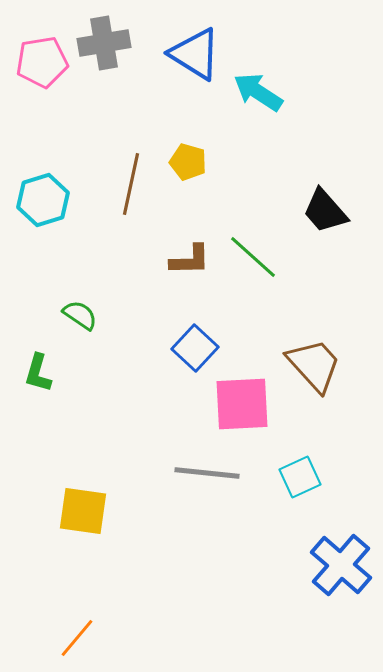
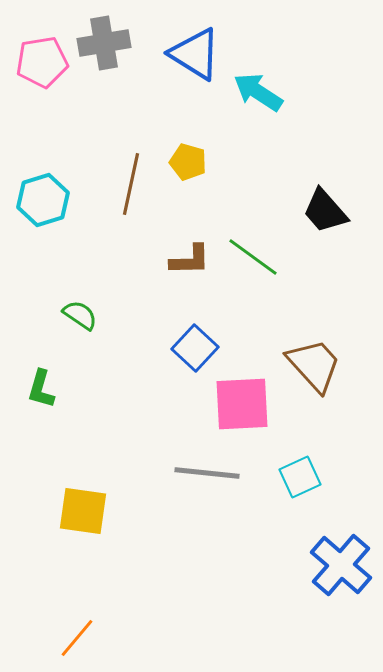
green line: rotated 6 degrees counterclockwise
green L-shape: moved 3 px right, 16 px down
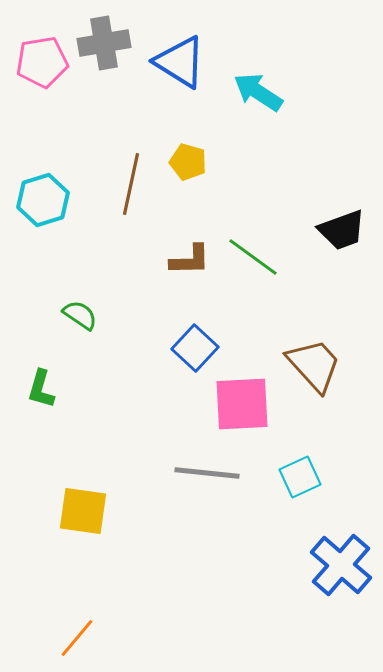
blue triangle: moved 15 px left, 8 px down
black trapezoid: moved 17 px right, 19 px down; rotated 69 degrees counterclockwise
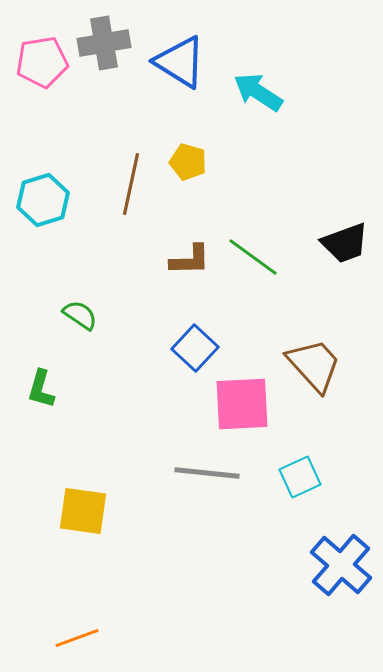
black trapezoid: moved 3 px right, 13 px down
orange line: rotated 30 degrees clockwise
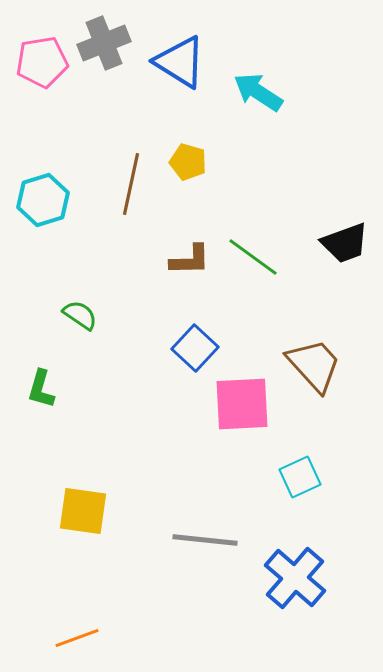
gray cross: rotated 12 degrees counterclockwise
gray line: moved 2 px left, 67 px down
blue cross: moved 46 px left, 13 px down
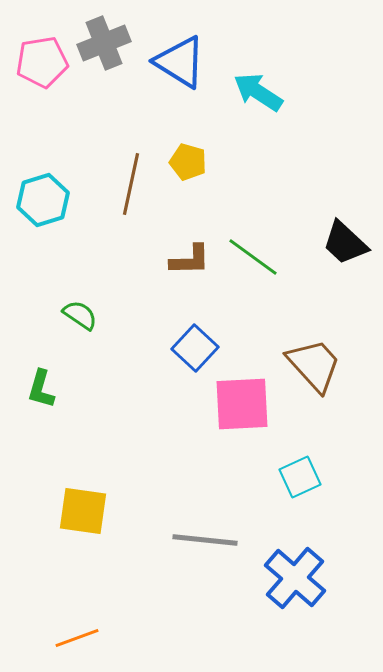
black trapezoid: rotated 63 degrees clockwise
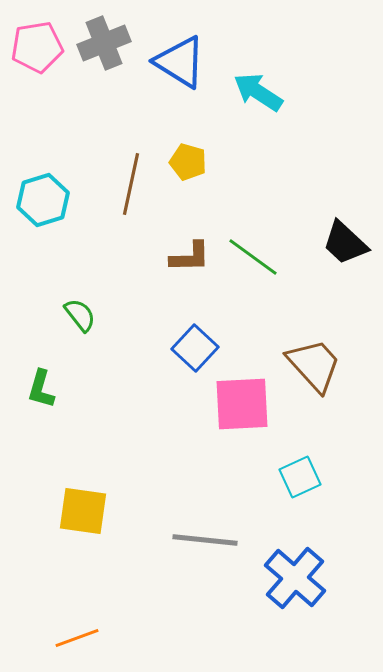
pink pentagon: moved 5 px left, 15 px up
brown L-shape: moved 3 px up
green semicircle: rotated 18 degrees clockwise
